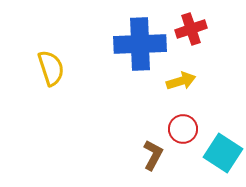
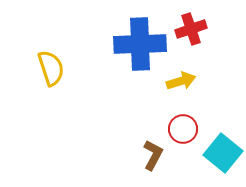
cyan square: rotated 6 degrees clockwise
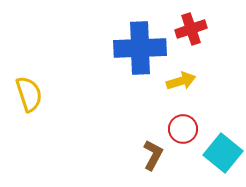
blue cross: moved 4 px down
yellow semicircle: moved 22 px left, 26 px down
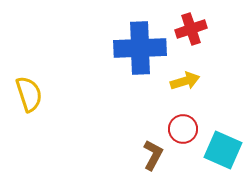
yellow arrow: moved 4 px right
cyan square: moved 3 px up; rotated 15 degrees counterclockwise
